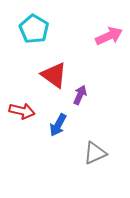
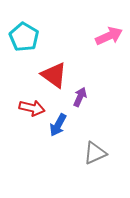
cyan pentagon: moved 10 px left, 8 px down
purple arrow: moved 2 px down
red arrow: moved 10 px right, 3 px up
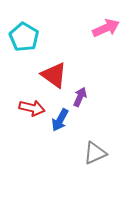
pink arrow: moved 3 px left, 8 px up
blue arrow: moved 2 px right, 5 px up
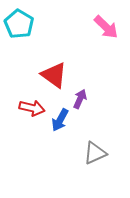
pink arrow: moved 1 px up; rotated 68 degrees clockwise
cyan pentagon: moved 5 px left, 13 px up
purple arrow: moved 2 px down
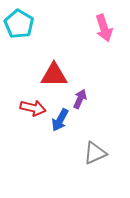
pink arrow: moved 2 px left, 1 px down; rotated 28 degrees clockwise
red triangle: rotated 36 degrees counterclockwise
red arrow: moved 1 px right
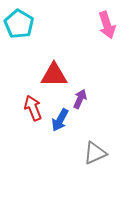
pink arrow: moved 3 px right, 3 px up
red arrow: rotated 125 degrees counterclockwise
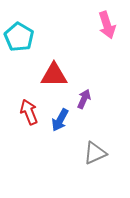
cyan pentagon: moved 13 px down
purple arrow: moved 4 px right
red arrow: moved 4 px left, 4 px down
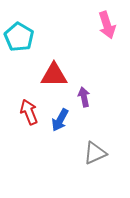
purple arrow: moved 2 px up; rotated 36 degrees counterclockwise
